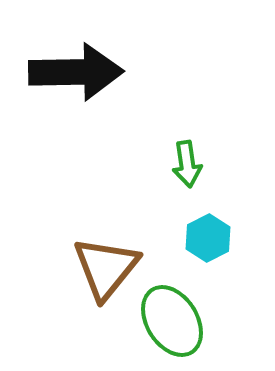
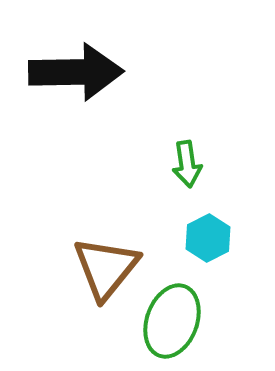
green ellipse: rotated 52 degrees clockwise
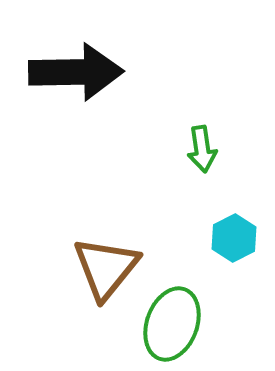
green arrow: moved 15 px right, 15 px up
cyan hexagon: moved 26 px right
green ellipse: moved 3 px down
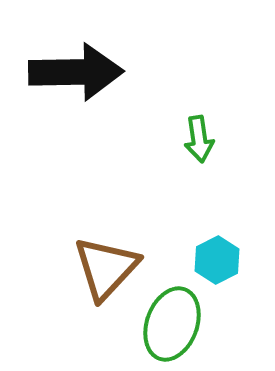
green arrow: moved 3 px left, 10 px up
cyan hexagon: moved 17 px left, 22 px down
brown triangle: rotated 4 degrees clockwise
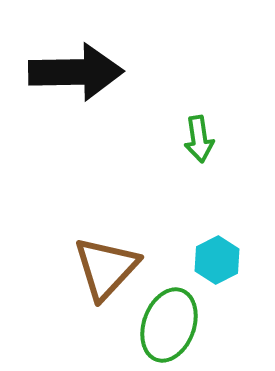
green ellipse: moved 3 px left, 1 px down
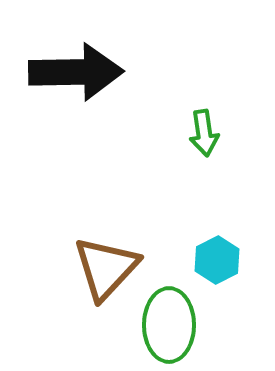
green arrow: moved 5 px right, 6 px up
green ellipse: rotated 20 degrees counterclockwise
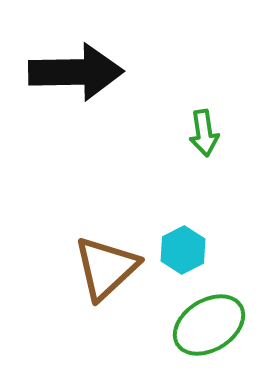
cyan hexagon: moved 34 px left, 10 px up
brown triangle: rotated 4 degrees clockwise
green ellipse: moved 40 px right; rotated 58 degrees clockwise
